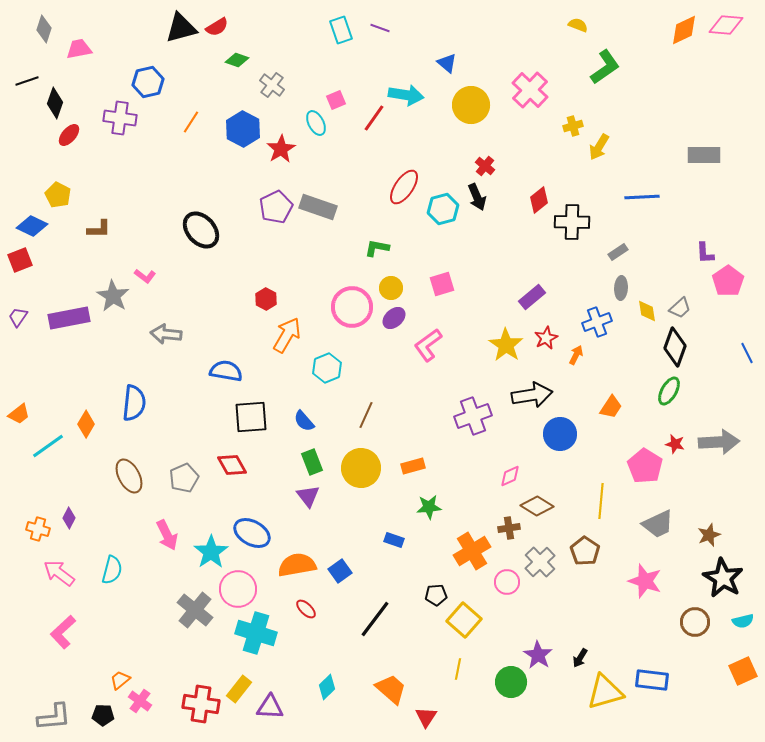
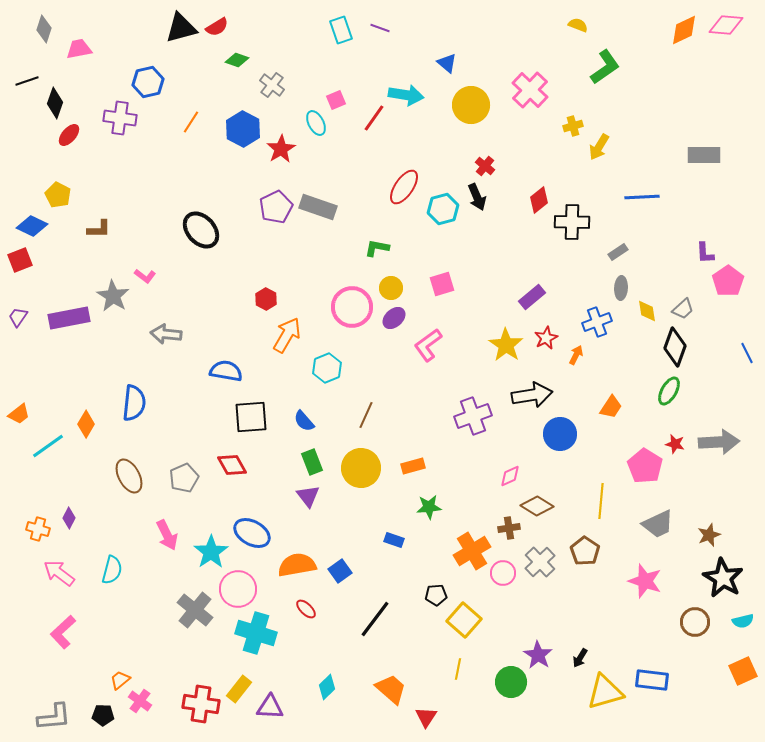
gray trapezoid at (680, 308): moved 3 px right, 1 px down
pink circle at (507, 582): moved 4 px left, 9 px up
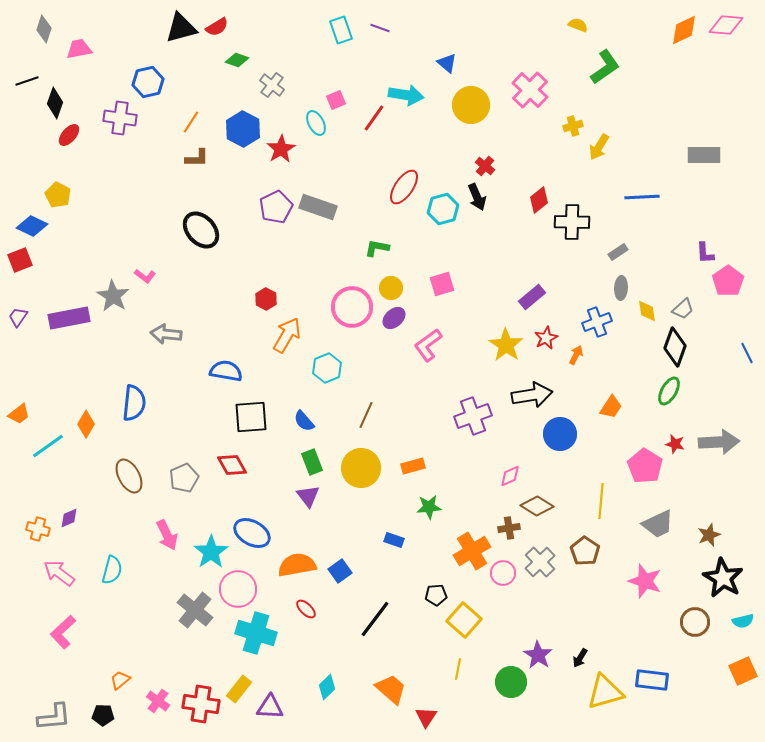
brown L-shape at (99, 229): moved 98 px right, 71 px up
purple diamond at (69, 518): rotated 40 degrees clockwise
pink cross at (140, 701): moved 18 px right
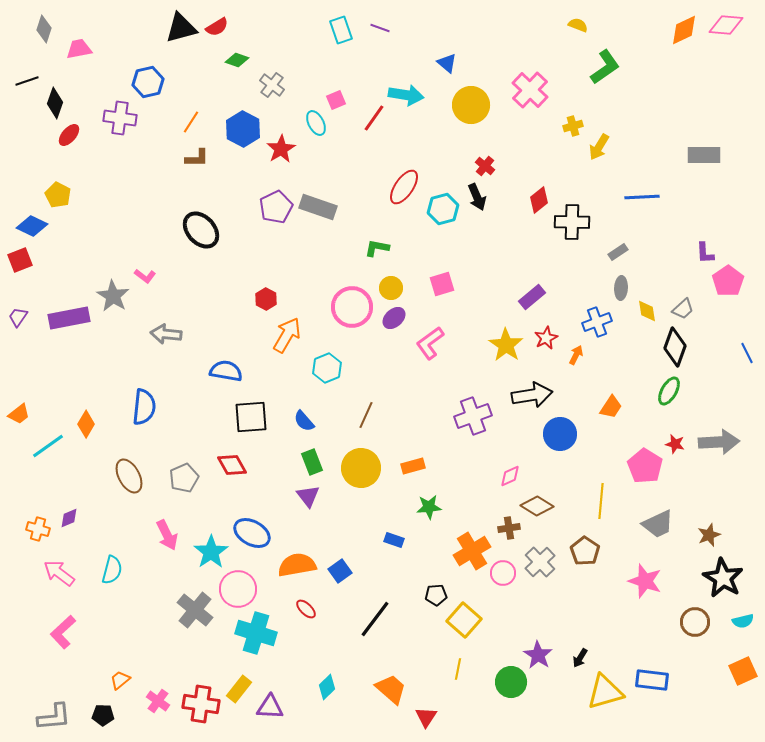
pink L-shape at (428, 345): moved 2 px right, 2 px up
blue semicircle at (134, 403): moved 10 px right, 4 px down
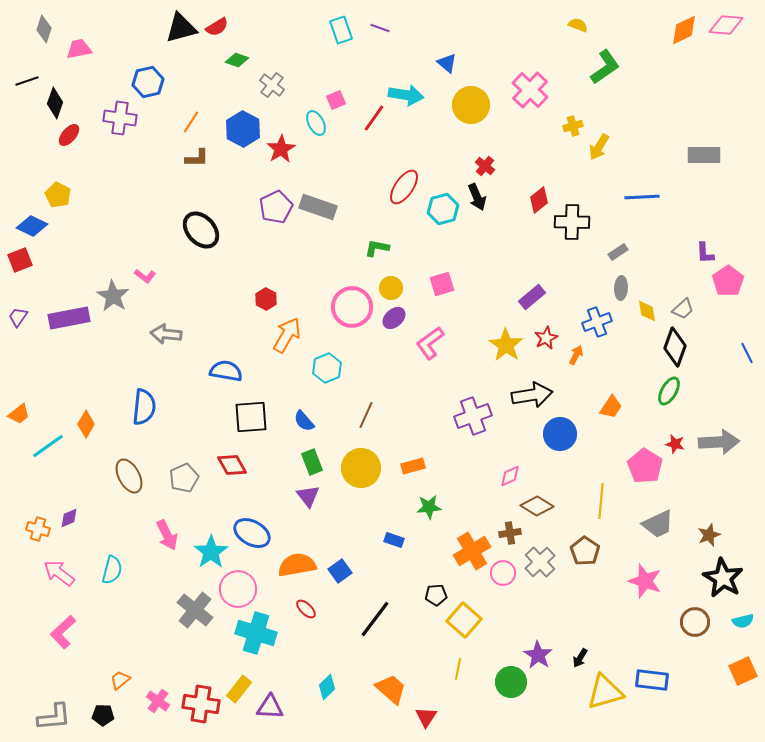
brown cross at (509, 528): moved 1 px right, 5 px down
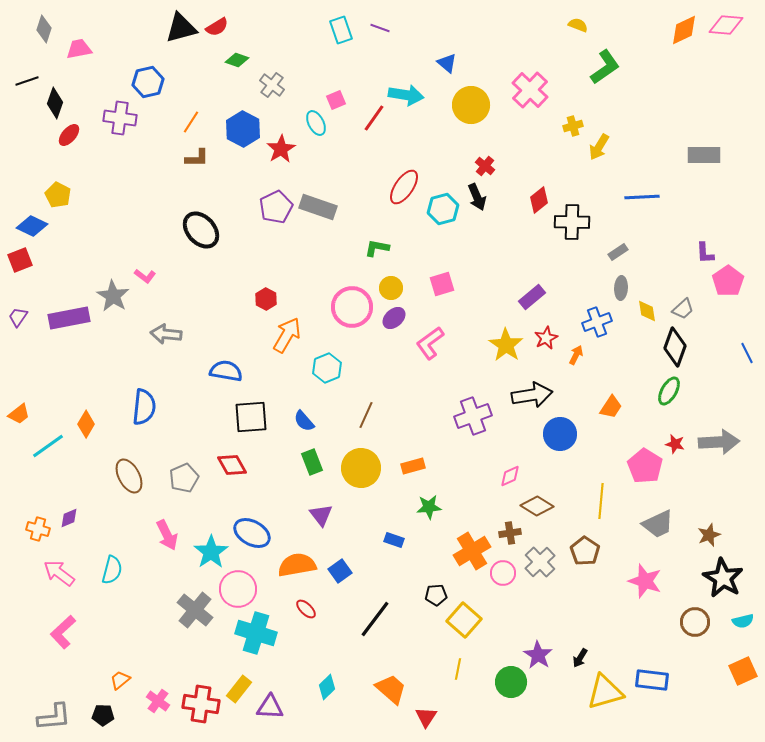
purple triangle at (308, 496): moved 13 px right, 19 px down
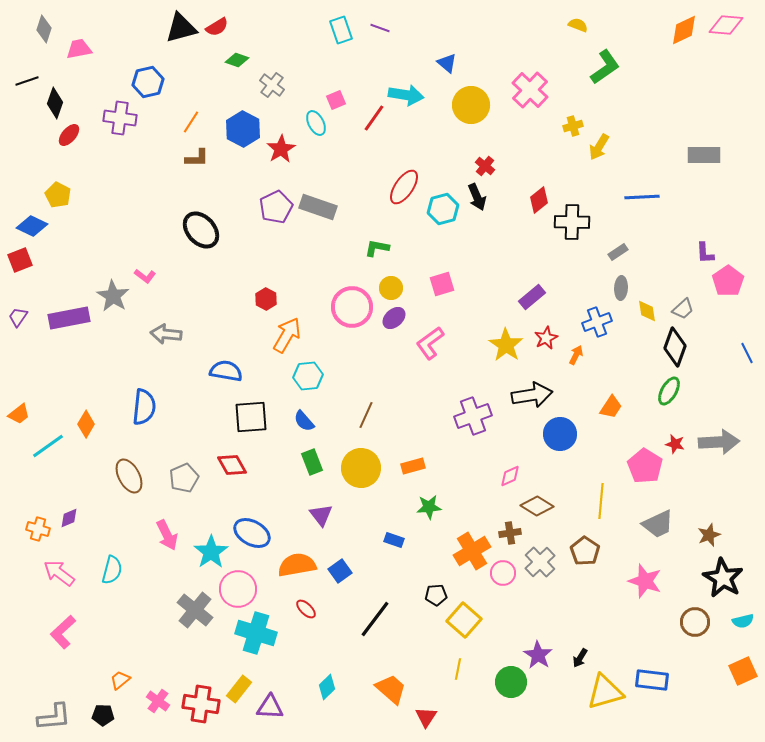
cyan hexagon at (327, 368): moved 19 px left, 8 px down; rotated 16 degrees clockwise
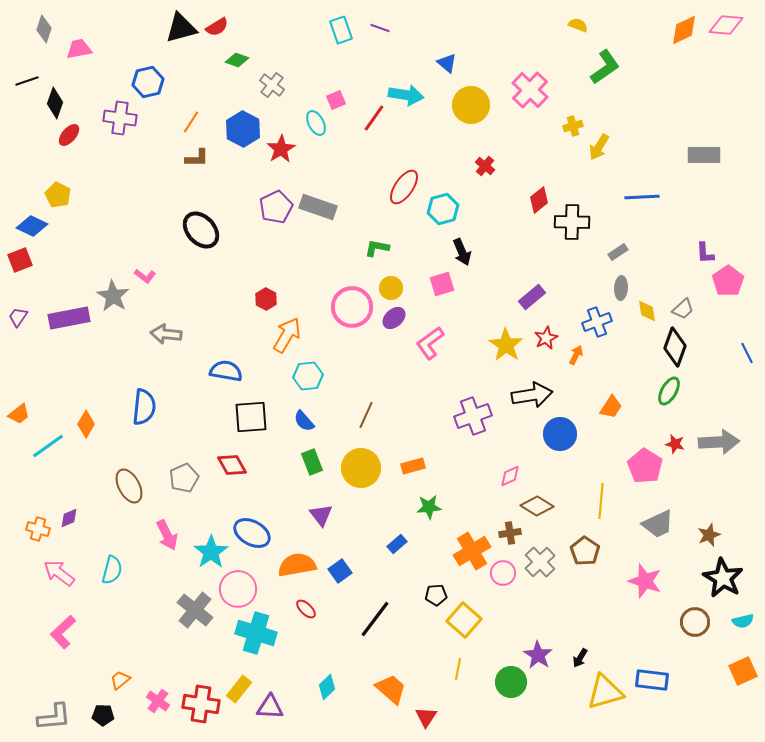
black arrow at (477, 197): moved 15 px left, 55 px down
brown ellipse at (129, 476): moved 10 px down
blue rectangle at (394, 540): moved 3 px right, 4 px down; rotated 60 degrees counterclockwise
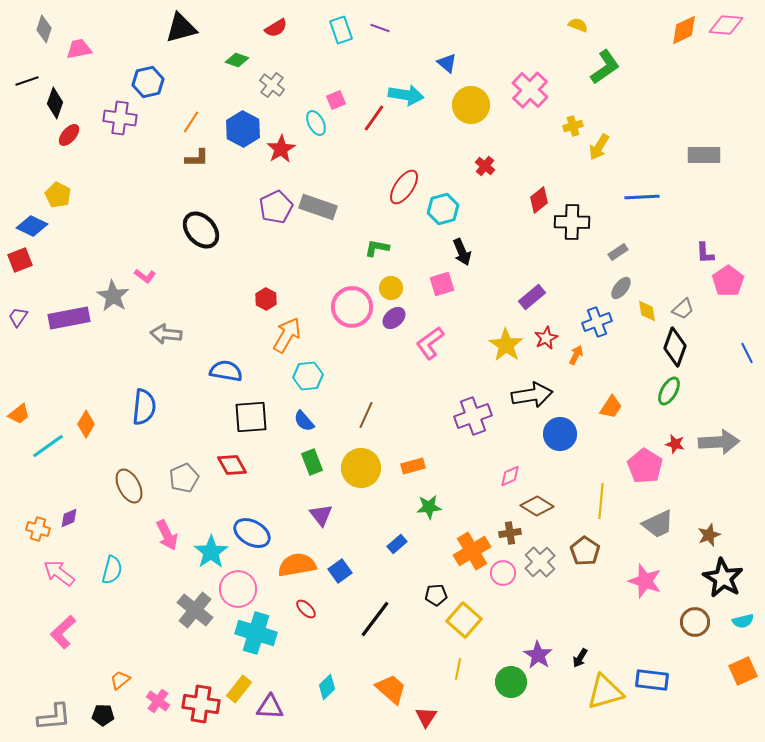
red semicircle at (217, 27): moved 59 px right, 1 px down
gray ellipse at (621, 288): rotated 35 degrees clockwise
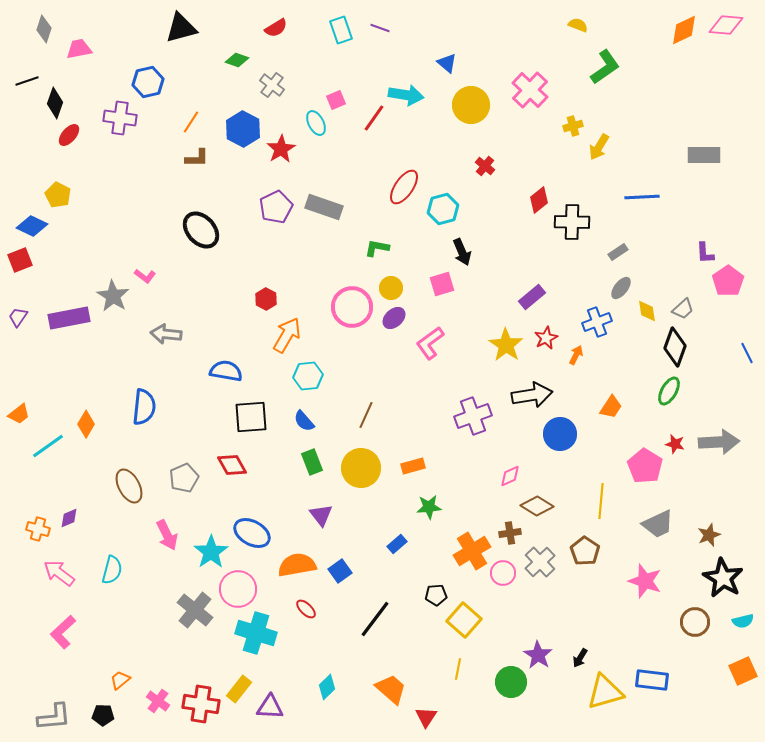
gray rectangle at (318, 207): moved 6 px right
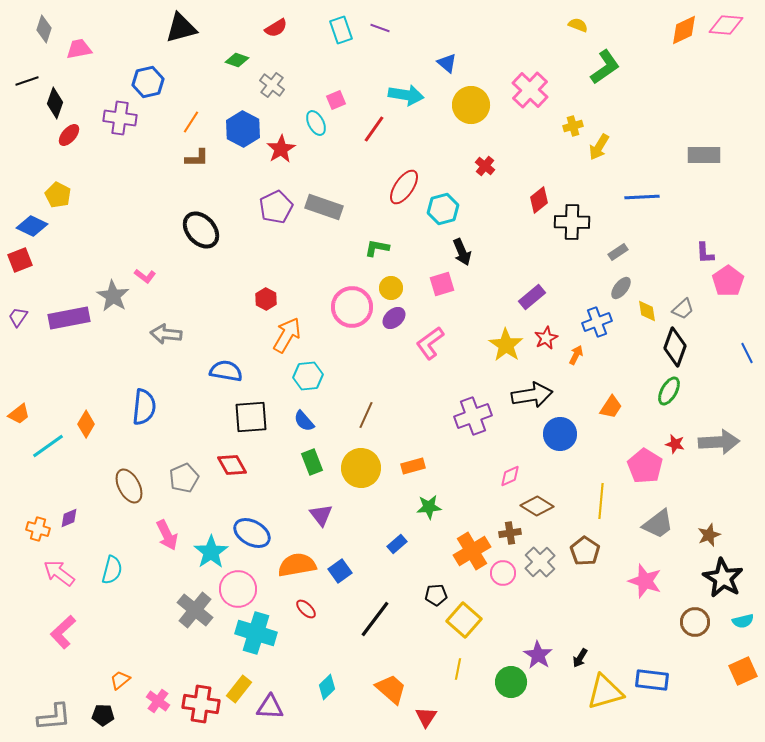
red line at (374, 118): moved 11 px down
gray trapezoid at (658, 524): rotated 12 degrees counterclockwise
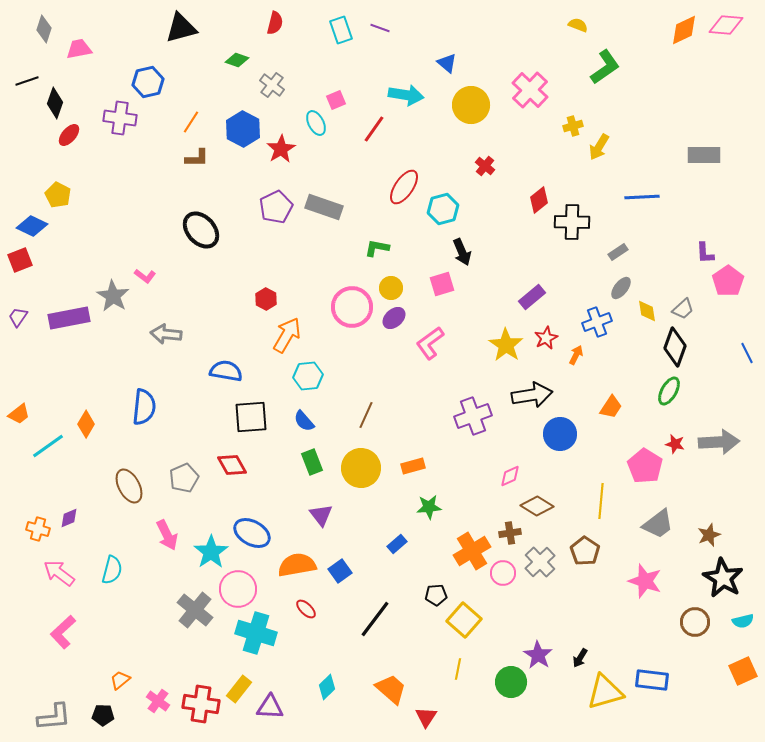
red semicircle at (276, 28): moved 1 px left, 5 px up; rotated 45 degrees counterclockwise
